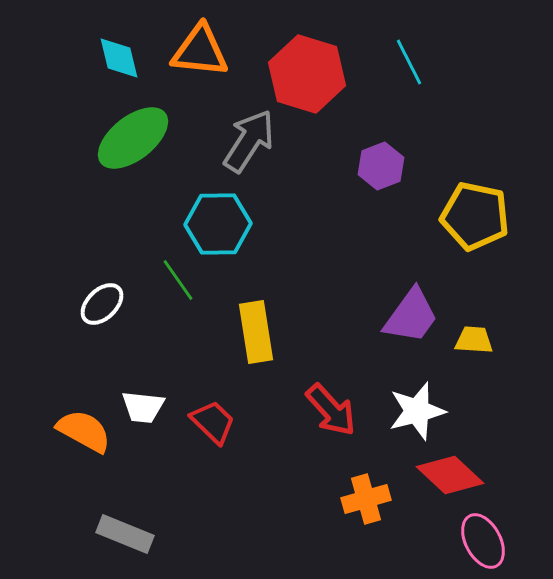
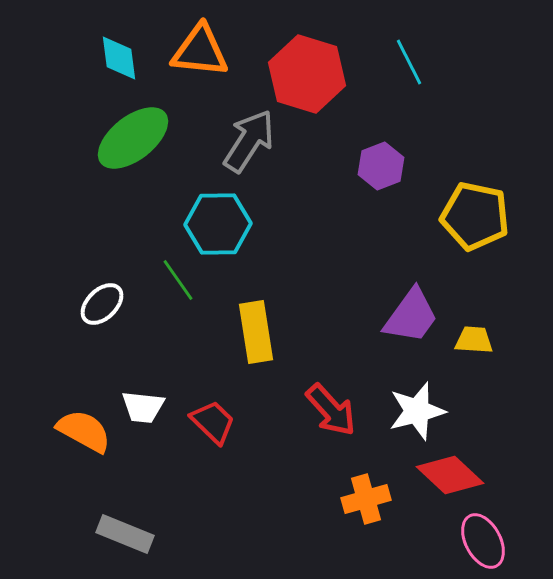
cyan diamond: rotated 6 degrees clockwise
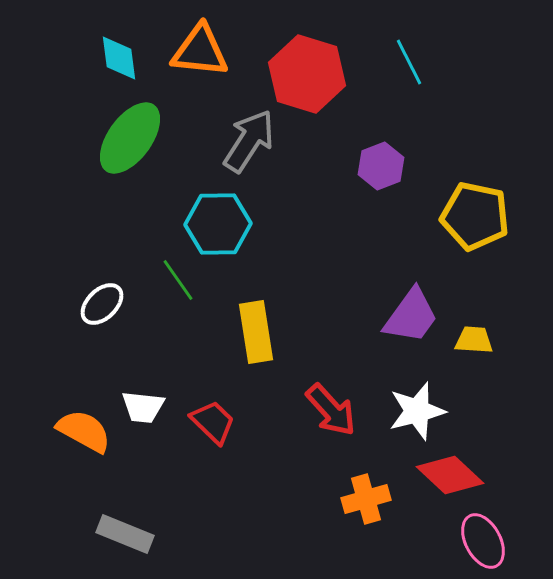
green ellipse: moved 3 px left; rotated 16 degrees counterclockwise
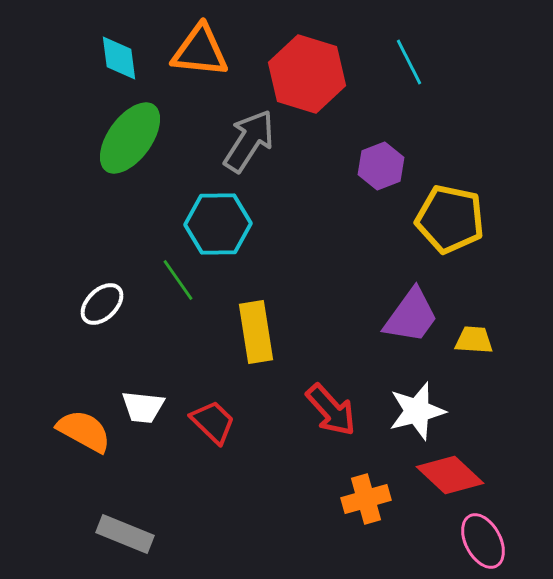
yellow pentagon: moved 25 px left, 3 px down
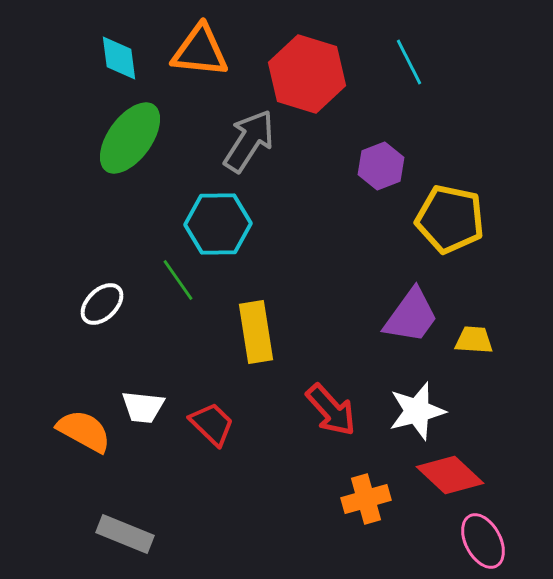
red trapezoid: moved 1 px left, 2 px down
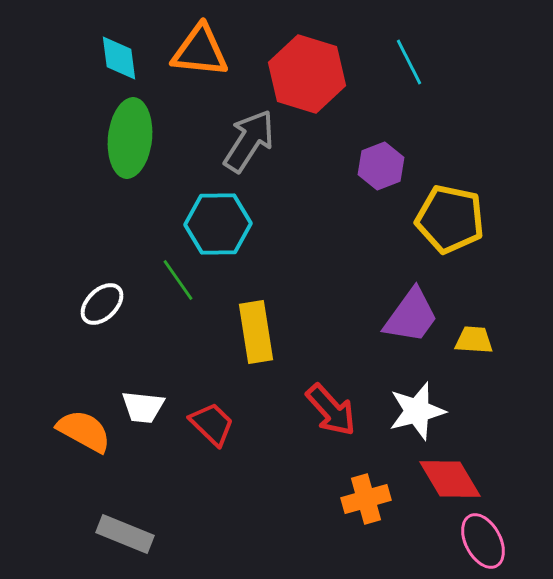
green ellipse: rotated 30 degrees counterclockwise
red diamond: moved 4 px down; rotated 16 degrees clockwise
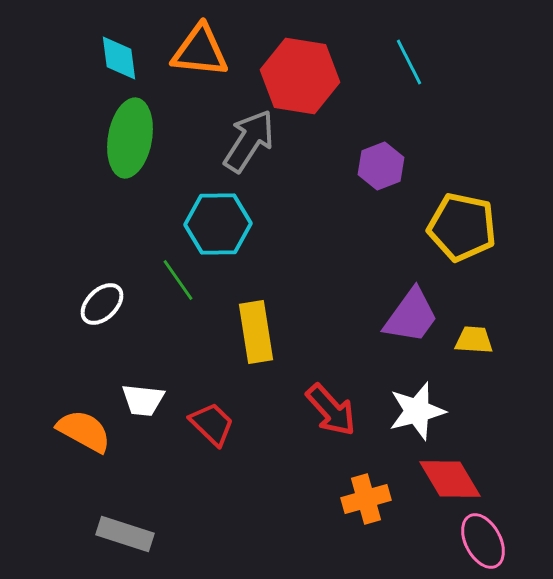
red hexagon: moved 7 px left, 2 px down; rotated 8 degrees counterclockwise
green ellipse: rotated 4 degrees clockwise
yellow pentagon: moved 12 px right, 8 px down
white trapezoid: moved 7 px up
gray rectangle: rotated 4 degrees counterclockwise
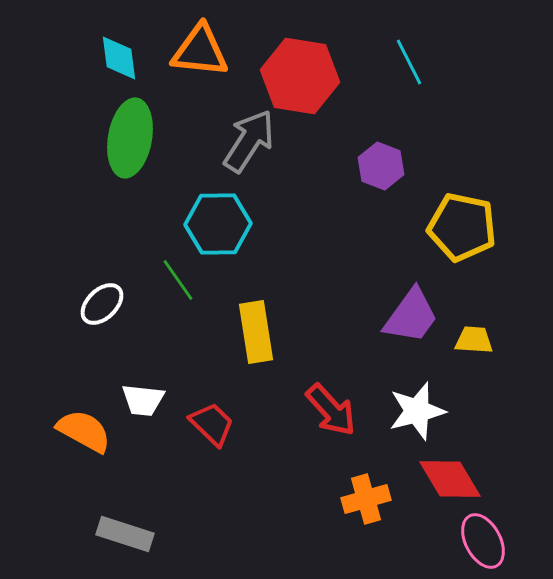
purple hexagon: rotated 18 degrees counterclockwise
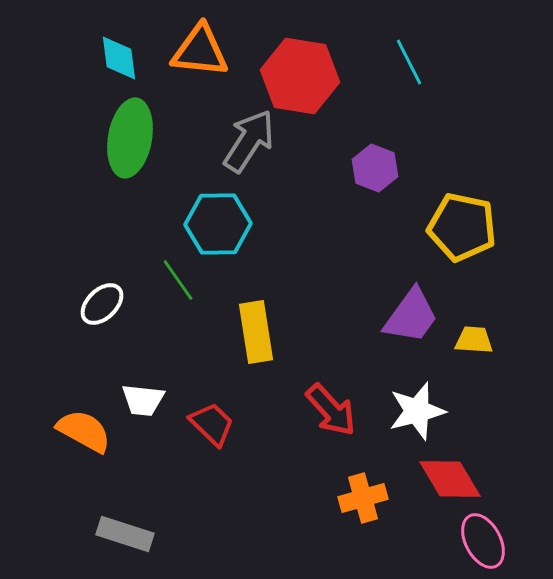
purple hexagon: moved 6 px left, 2 px down
orange cross: moved 3 px left, 1 px up
